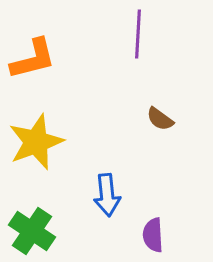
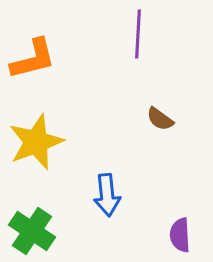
purple semicircle: moved 27 px right
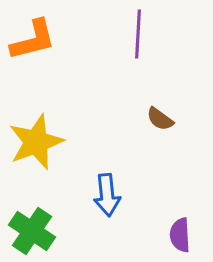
orange L-shape: moved 19 px up
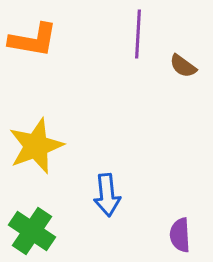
orange L-shape: rotated 24 degrees clockwise
brown semicircle: moved 23 px right, 53 px up
yellow star: moved 4 px down
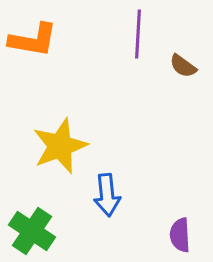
yellow star: moved 24 px right
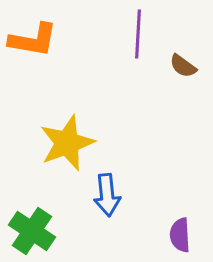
yellow star: moved 7 px right, 3 px up
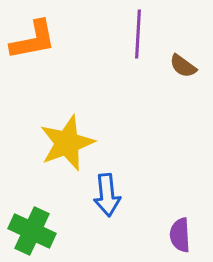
orange L-shape: rotated 21 degrees counterclockwise
green cross: rotated 9 degrees counterclockwise
